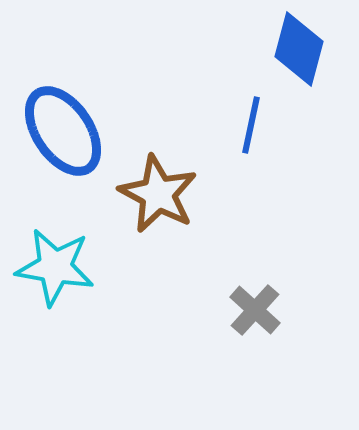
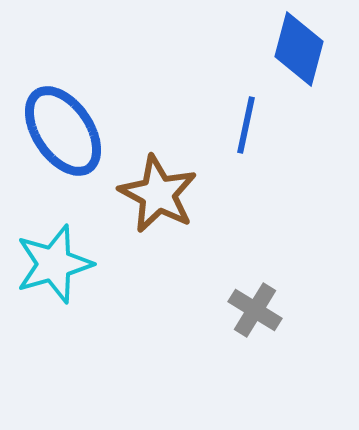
blue line: moved 5 px left
cyan star: moved 1 px left, 3 px up; rotated 26 degrees counterclockwise
gray cross: rotated 10 degrees counterclockwise
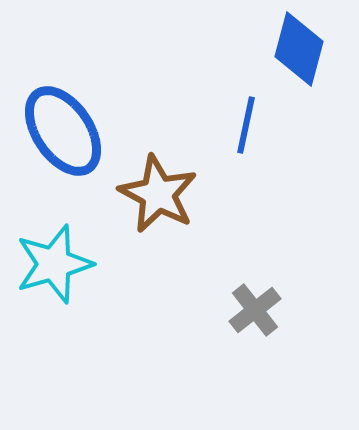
gray cross: rotated 20 degrees clockwise
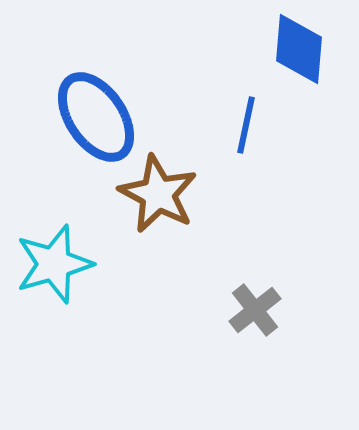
blue diamond: rotated 10 degrees counterclockwise
blue ellipse: moved 33 px right, 14 px up
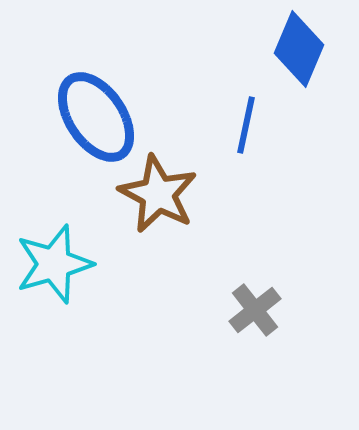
blue diamond: rotated 18 degrees clockwise
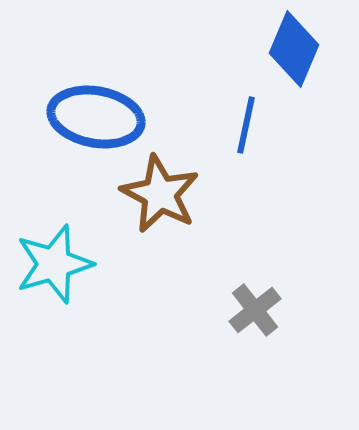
blue diamond: moved 5 px left
blue ellipse: rotated 46 degrees counterclockwise
brown star: moved 2 px right
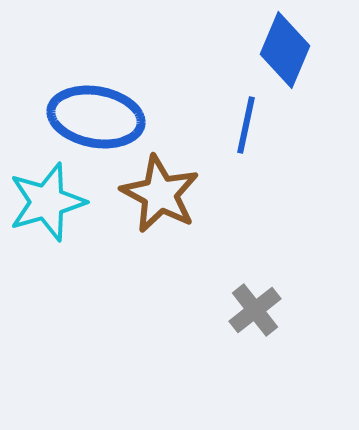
blue diamond: moved 9 px left, 1 px down
cyan star: moved 7 px left, 62 px up
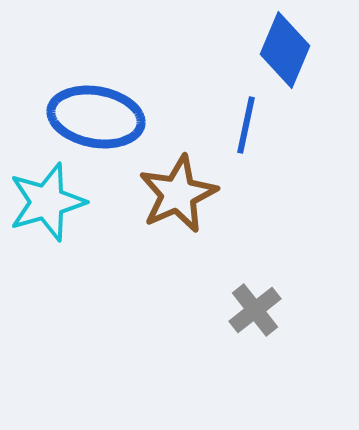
brown star: moved 18 px right; rotated 20 degrees clockwise
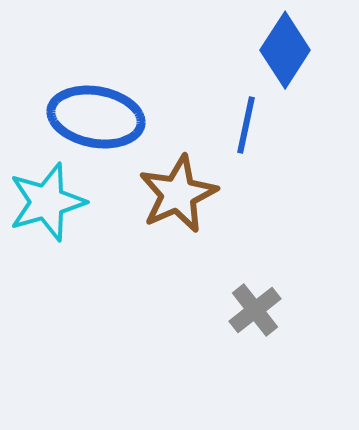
blue diamond: rotated 10 degrees clockwise
